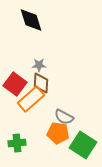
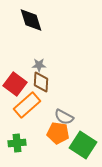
brown diamond: moved 1 px up
orange rectangle: moved 4 px left, 6 px down
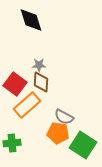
green cross: moved 5 px left
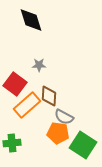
brown diamond: moved 8 px right, 14 px down
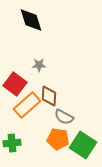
orange pentagon: moved 6 px down
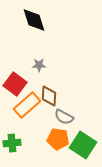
black diamond: moved 3 px right
